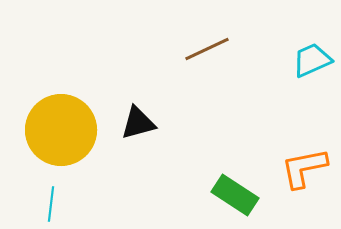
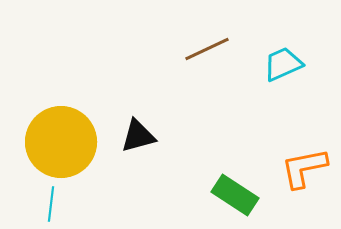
cyan trapezoid: moved 29 px left, 4 px down
black triangle: moved 13 px down
yellow circle: moved 12 px down
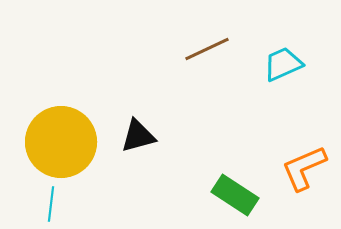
orange L-shape: rotated 12 degrees counterclockwise
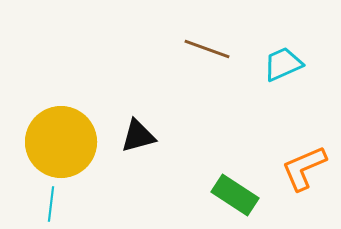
brown line: rotated 45 degrees clockwise
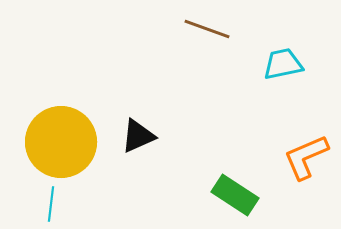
brown line: moved 20 px up
cyan trapezoid: rotated 12 degrees clockwise
black triangle: rotated 9 degrees counterclockwise
orange L-shape: moved 2 px right, 11 px up
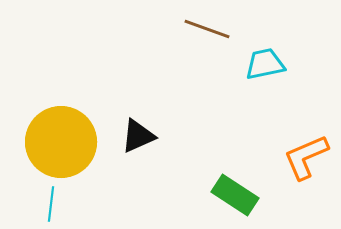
cyan trapezoid: moved 18 px left
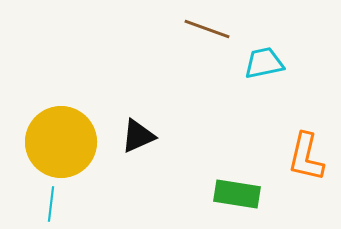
cyan trapezoid: moved 1 px left, 1 px up
orange L-shape: rotated 54 degrees counterclockwise
green rectangle: moved 2 px right, 1 px up; rotated 24 degrees counterclockwise
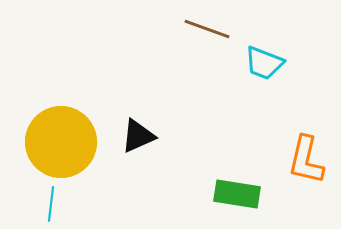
cyan trapezoid: rotated 147 degrees counterclockwise
orange L-shape: moved 3 px down
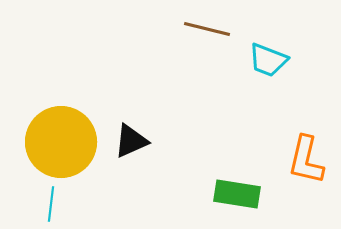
brown line: rotated 6 degrees counterclockwise
cyan trapezoid: moved 4 px right, 3 px up
black triangle: moved 7 px left, 5 px down
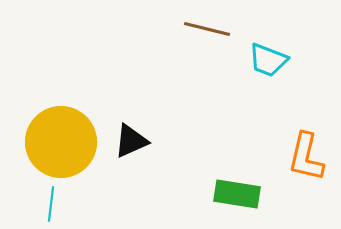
orange L-shape: moved 3 px up
